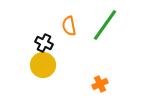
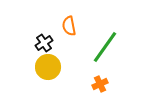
green line: moved 22 px down
black cross: rotated 30 degrees clockwise
yellow circle: moved 5 px right, 2 px down
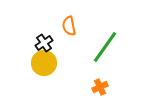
yellow circle: moved 4 px left, 4 px up
orange cross: moved 3 px down
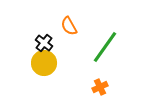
orange semicircle: rotated 18 degrees counterclockwise
black cross: rotated 18 degrees counterclockwise
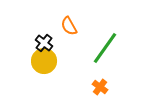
green line: moved 1 px down
yellow circle: moved 2 px up
orange cross: rotated 28 degrees counterclockwise
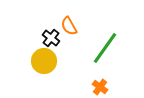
black cross: moved 7 px right, 5 px up
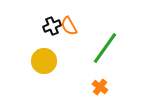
black cross: moved 1 px right, 12 px up; rotated 30 degrees clockwise
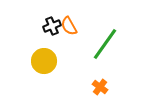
green line: moved 4 px up
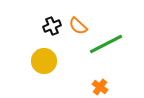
orange semicircle: moved 9 px right; rotated 18 degrees counterclockwise
green line: moved 1 px right; rotated 28 degrees clockwise
